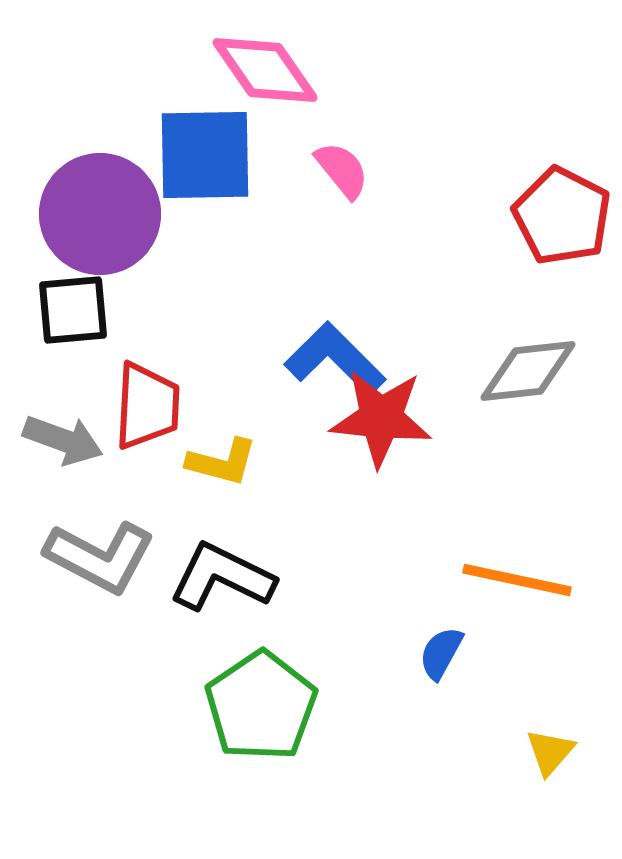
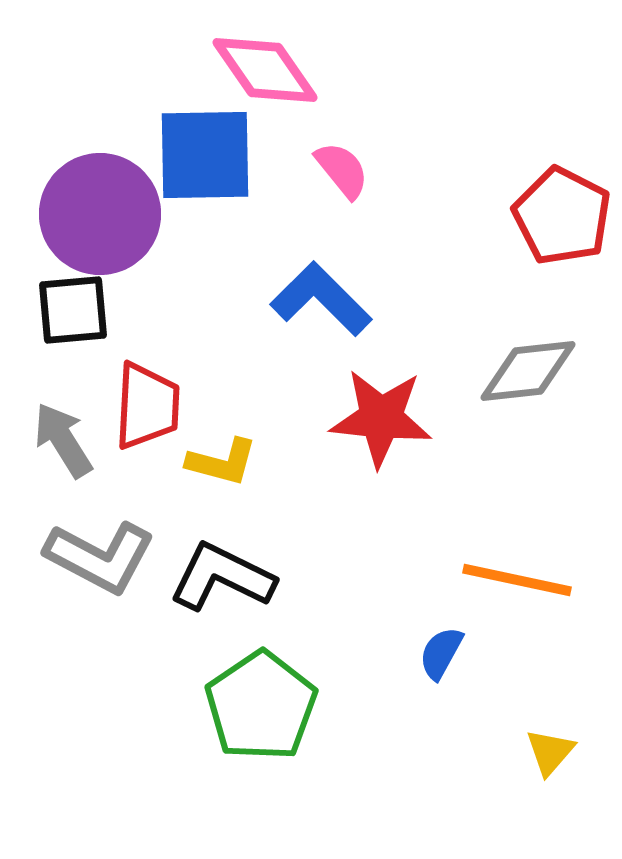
blue L-shape: moved 14 px left, 60 px up
gray arrow: rotated 142 degrees counterclockwise
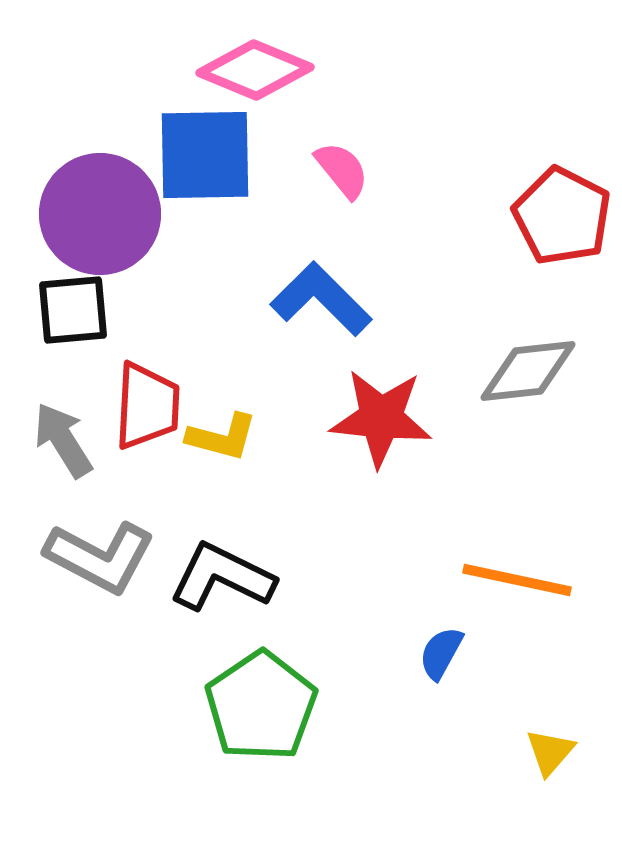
pink diamond: moved 10 px left; rotated 33 degrees counterclockwise
yellow L-shape: moved 25 px up
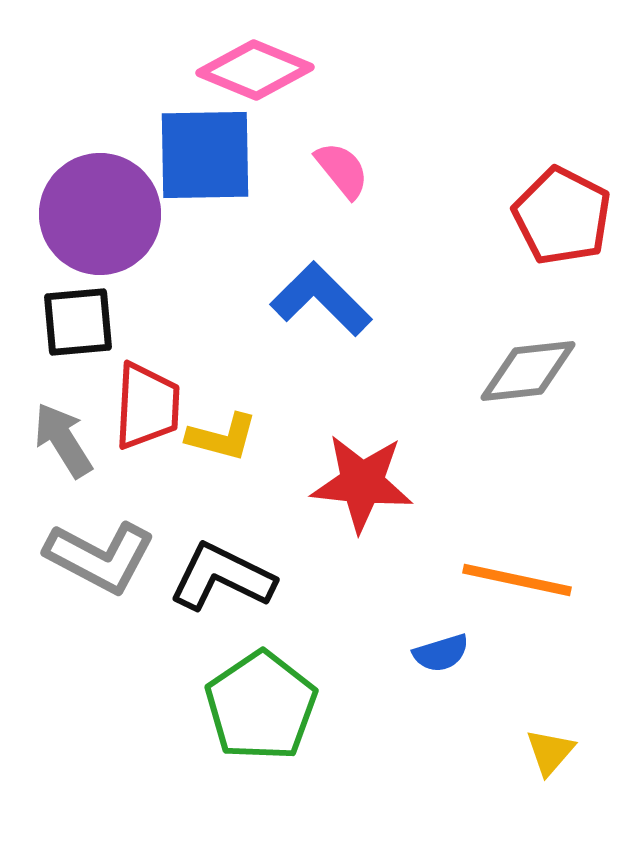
black square: moved 5 px right, 12 px down
red star: moved 19 px left, 65 px down
blue semicircle: rotated 136 degrees counterclockwise
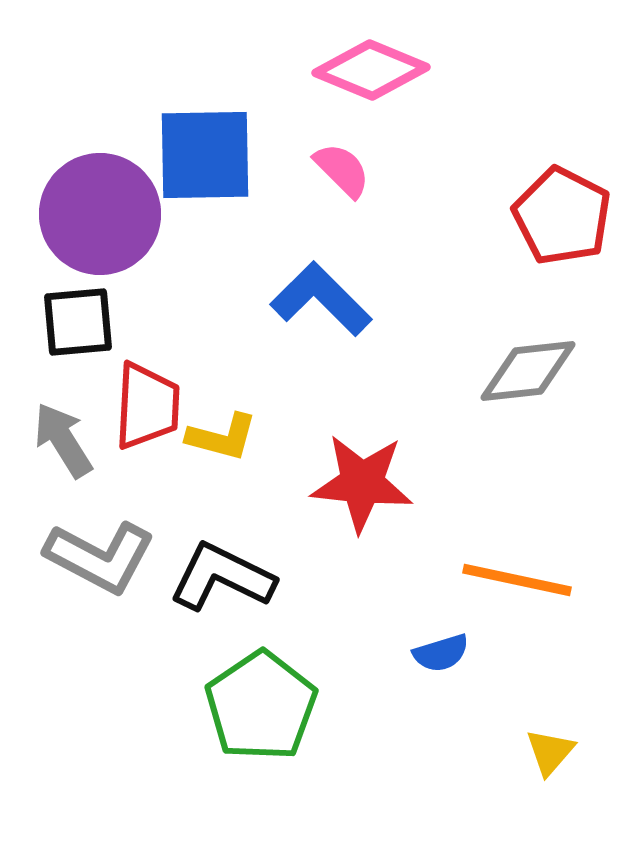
pink diamond: moved 116 px right
pink semicircle: rotated 6 degrees counterclockwise
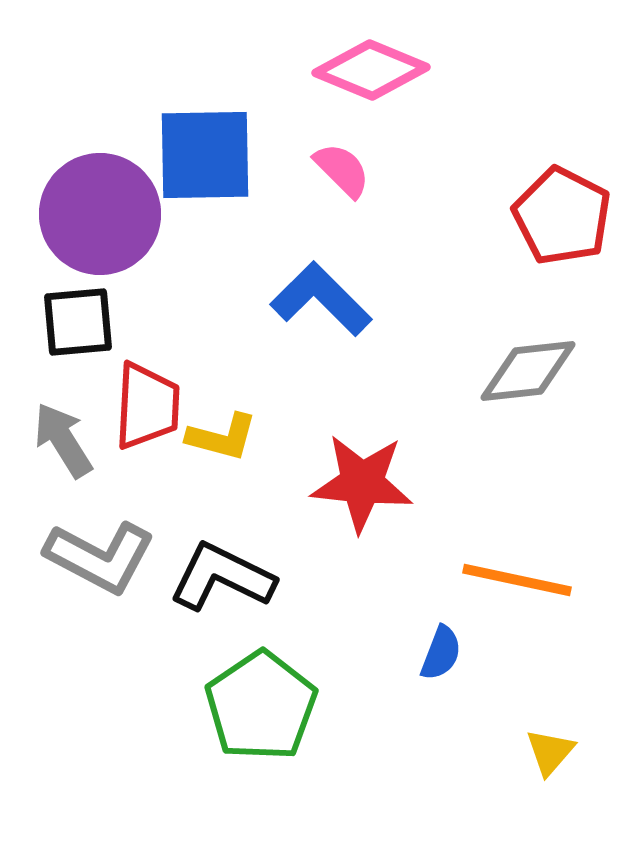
blue semicircle: rotated 52 degrees counterclockwise
